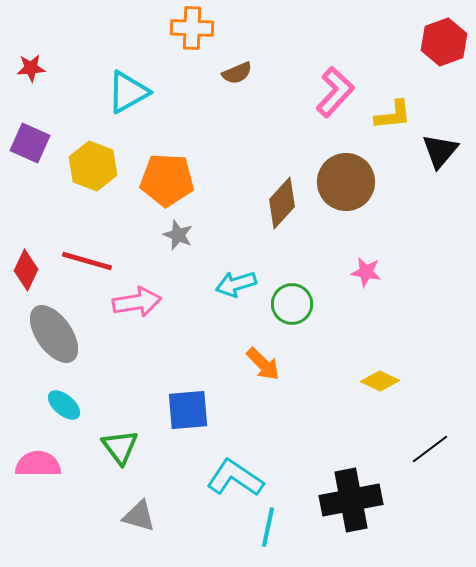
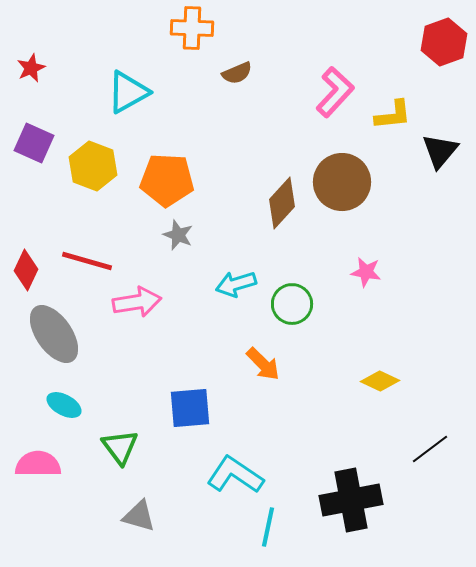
red star: rotated 20 degrees counterclockwise
purple square: moved 4 px right
brown circle: moved 4 px left
cyan ellipse: rotated 12 degrees counterclockwise
blue square: moved 2 px right, 2 px up
cyan L-shape: moved 3 px up
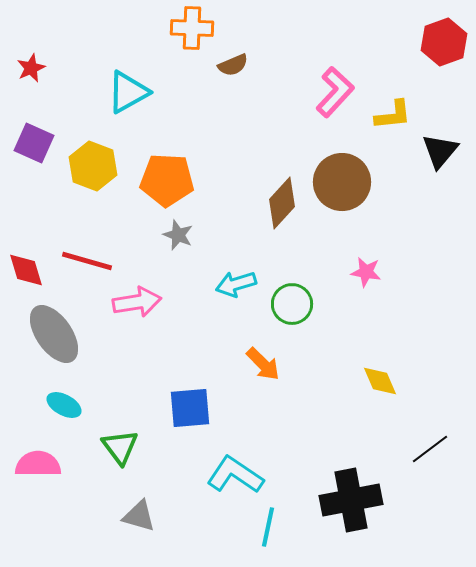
brown semicircle: moved 4 px left, 8 px up
red diamond: rotated 42 degrees counterclockwise
yellow diamond: rotated 42 degrees clockwise
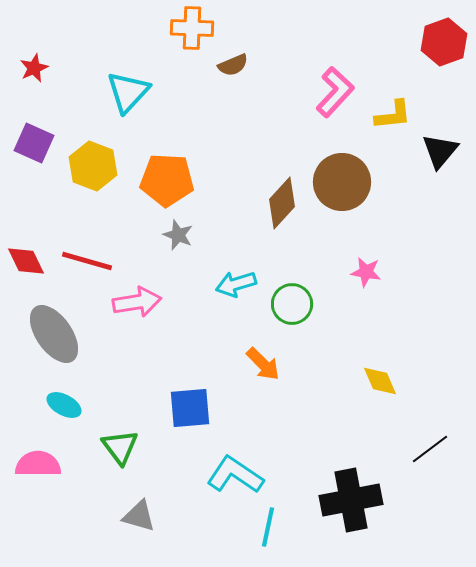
red star: moved 3 px right
cyan triangle: rotated 18 degrees counterclockwise
red diamond: moved 9 px up; rotated 9 degrees counterclockwise
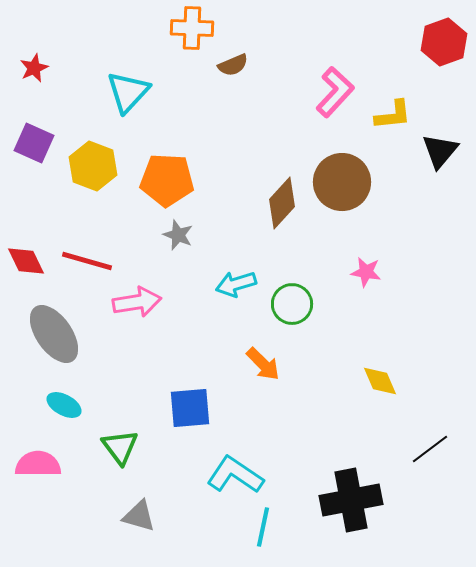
cyan line: moved 5 px left
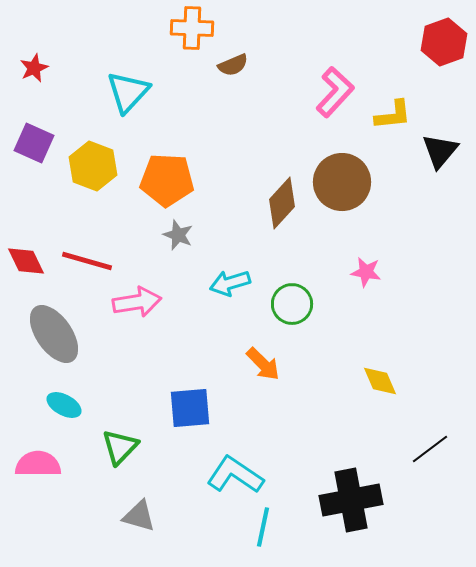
cyan arrow: moved 6 px left, 1 px up
green triangle: rotated 21 degrees clockwise
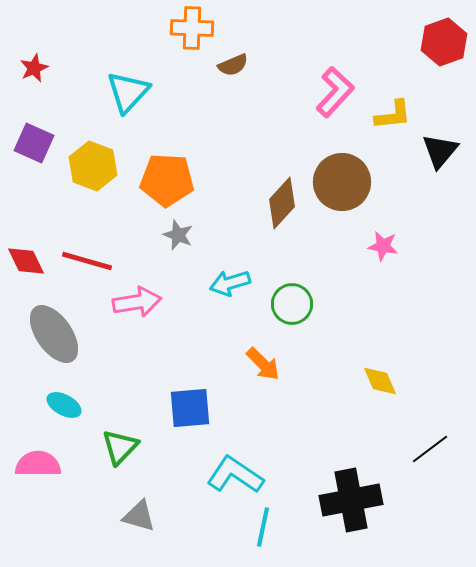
pink star: moved 17 px right, 26 px up
